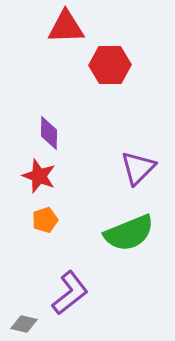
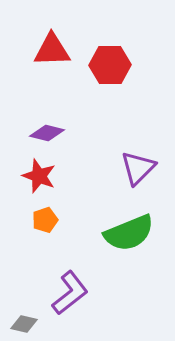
red triangle: moved 14 px left, 23 px down
purple diamond: moved 2 px left; rotated 76 degrees counterclockwise
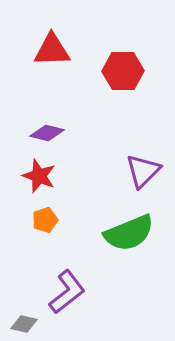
red hexagon: moved 13 px right, 6 px down
purple triangle: moved 5 px right, 3 px down
purple L-shape: moved 3 px left, 1 px up
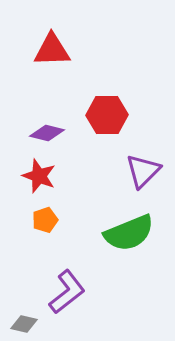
red hexagon: moved 16 px left, 44 px down
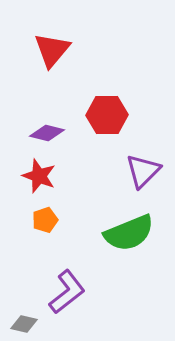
red triangle: rotated 48 degrees counterclockwise
